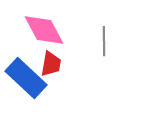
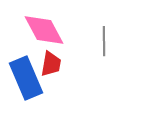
blue rectangle: rotated 24 degrees clockwise
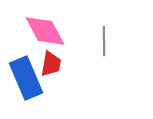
pink diamond: moved 1 px right, 1 px down
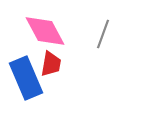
gray line: moved 1 px left, 7 px up; rotated 20 degrees clockwise
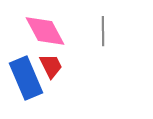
gray line: moved 3 px up; rotated 20 degrees counterclockwise
red trapezoid: moved 2 px down; rotated 36 degrees counterclockwise
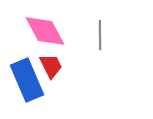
gray line: moved 3 px left, 4 px down
blue rectangle: moved 1 px right, 2 px down
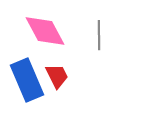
gray line: moved 1 px left
red trapezoid: moved 6 px right, 10 px down
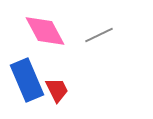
gray line: rotated 64 degrees clockwise
red trapezoid: moved 14 px down
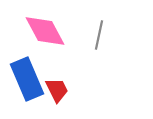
gray line: rotated 52 degrees counterclockwise
blue rectangle: moved 1 px up
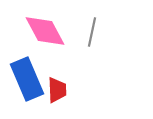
gray line: moved 7 px left, 3 px up
red trapezoid: rotated 24 degrees clockwise
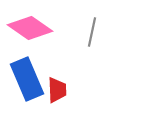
pink diamond: moved 15 px left, 3 px up; rotated 27 degrees counterclockwise
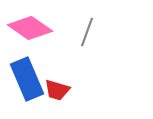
gray line: moved 5 px left; rotated 8 degrees clockwise
red trapezoid: rotated 108 degrees clockwise
